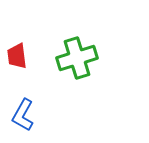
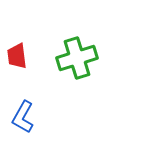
blue L-shape: moved 2 px down
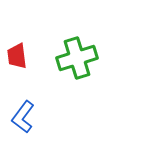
blue L-shape: rotated 8 degrees clockwise
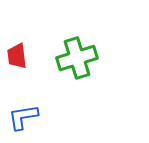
blue L-shape: rotated 44 degrees clockwise
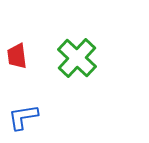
green cross: rotated 30 degrees counterclockwise
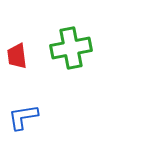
green cross: moved 6 px left, 10 px up; rotated 36 degrees clockwise
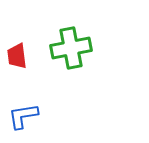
blue L-shape: moved 1 px up
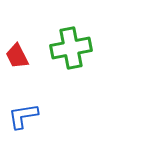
red trapezoid: rotated 20 degrees counterclockwise
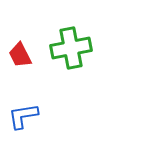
red trapezoid: moved 3 px right, 1 px up
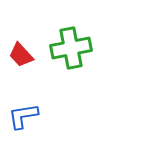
red trapezoid: moved 1 px right; rotated 16 degrees counterclockwise
